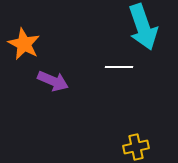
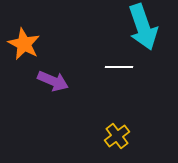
yellow cross: moved 19 px left, 11 px up; rotated 25 degrees counterclockwise
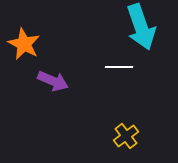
cyan arrow: moved 2 px left
yellow cross: moved 9 px right
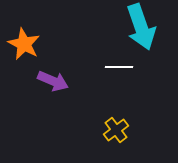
yellow cross: moved 10 px left, 6 px up
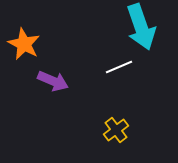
white line: rotated 24 degrees counterclockwise
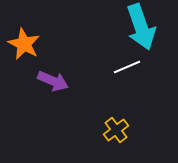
white line: moved 8 px right
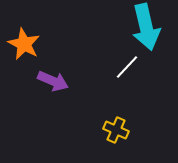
cyan arrow: moved 5 px right; rotated 6 degrees clockwise
white line: rotated 24 degrees counterclockwise
yellow cross: rotated 30 degrees counterclockwise
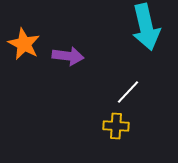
white line: moved 1 px right, 25 px down
purple arrow: moved 15 px right, 25 px up; rotated 16 degrees counterclockwise
yellow cross: moved 4 px up; rotated 20 degrees counterclockwise
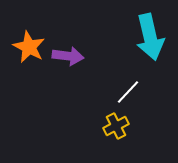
cyan arrow: moved 4 px right, 10 px down
orange star: moved 5 px right, 3 px down
yellow cross: rotated 30 degrees counterclockwise
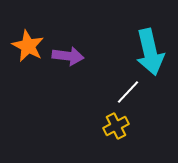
cyan arrow: moved 15 px down
orange star: moved 1 px left, 1 px up
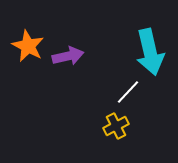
purple arrow: rotated 20 degrees counterclockwise
